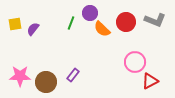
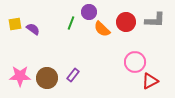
purple circle: moved 1 px left, 1 px up
gray L-shape: rotated 20 degrees counterclockwise
purple semicircle: rotated 88 degrees clockwise
brown circle: moved 1 px right, 4 px up
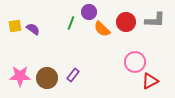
yellow square: moved 2 px down
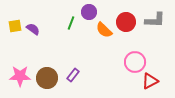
orange semicircle: moved 2 px right, 1 px down
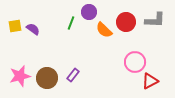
pink star: rotated 15 degrees counterclockwise
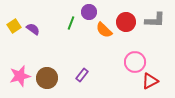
yellow square: moved 1 px left; rotated 24 degrees counterclockwise
purple rectangle: moved 9 px right
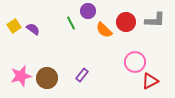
purple circle: moved 1 px left, 1 px up
green line: rotated 48 degrees counterclockwise
pink star: moved 1 px right
